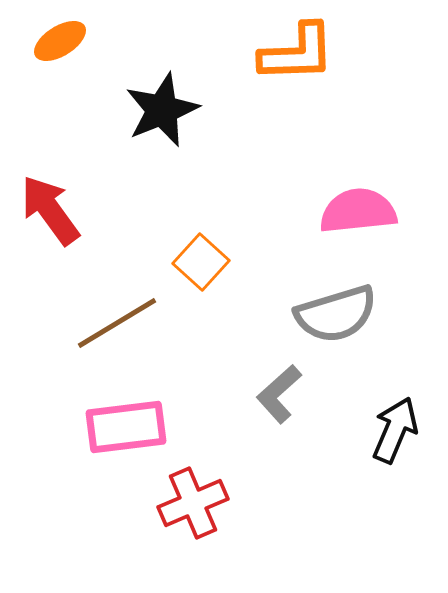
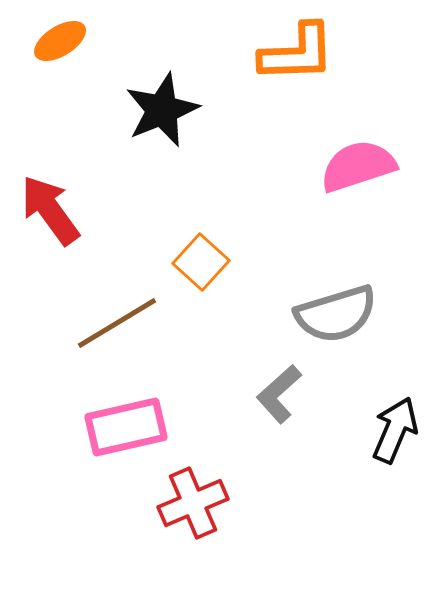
pink semicircle: moved 45 px up; rotated 12 degrees counterclockwise
pink rectangle: rotated 6 degrees counterclockwise
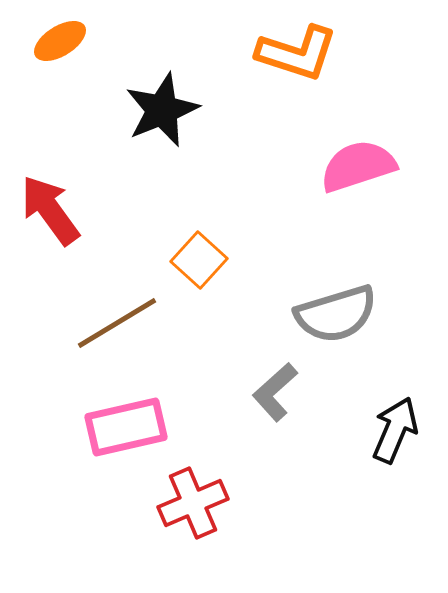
orange L-shape: rotated 20 degrees clockwise
orange square: moved 2 px left, 2 px up
gray L-shape: moved 4 px left, 2 px up
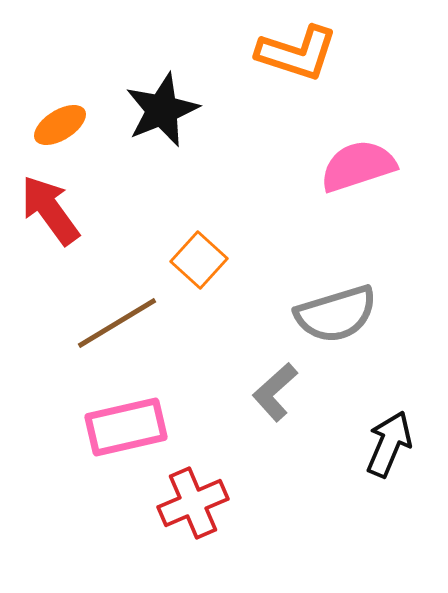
orange ellipse: moved 84 px down
black arrow: moved 6 px left, 14 px down
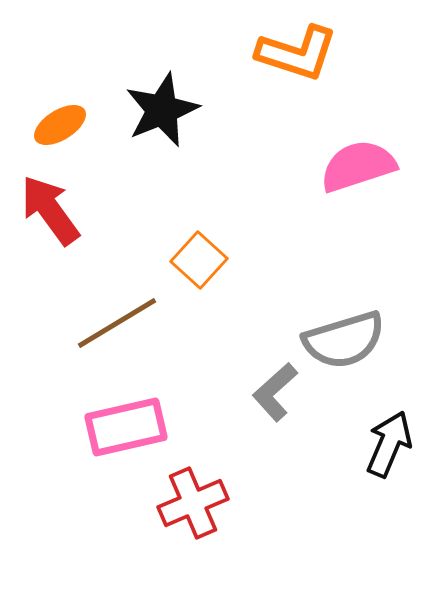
gray semicircle: moved 8 px right, 26 px down
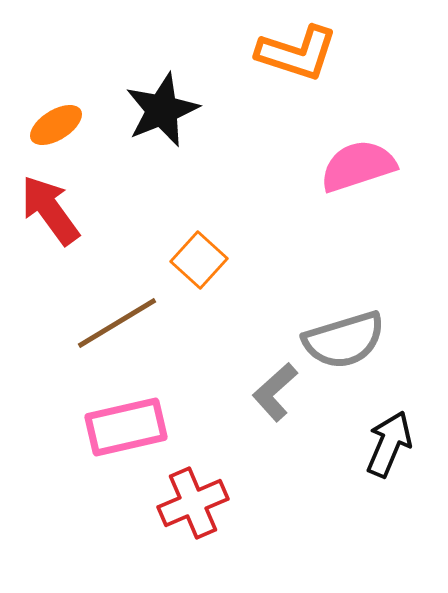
orange ellipse: moved 4 px left
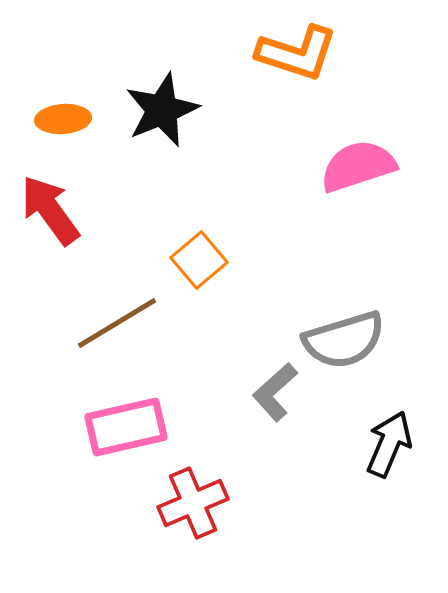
orange ellipse: moved 7 px right, 6 px up; rotated 28 degrees clockwise
orange square: rotated 8 degrees clockwise
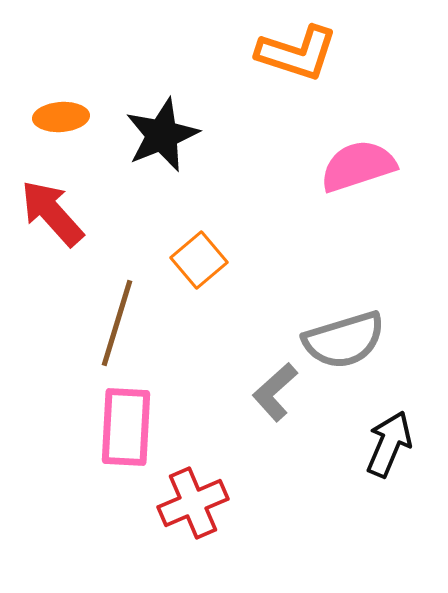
black star: moved 25 px down
orange ellipse: moved 2 px left, 2 px up
red arrow: moved 2 px right, 3 px down; rotated 6 degrees counterclockwise
brown line: rotated 42 degrees counterclockwise
pink rectangle: rotated 74 degrees counterclockwise
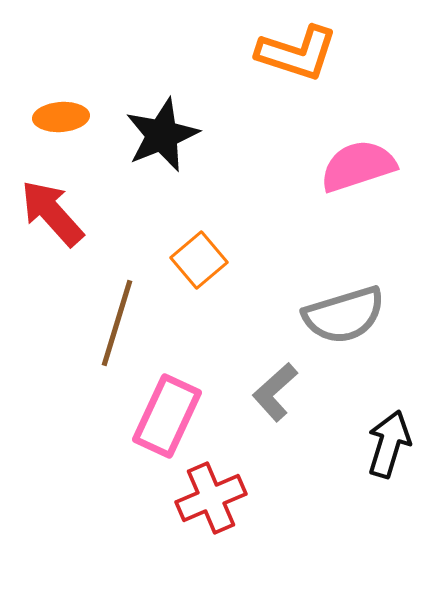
gray semicircle: moved 25 px up
pink rectangle: moved 41 px right, 11 px up; rotated 22 degrees clockwise
black arrow: rotated 6 degrees counterclockwise
red cross: moved 18 px right, 5 px up
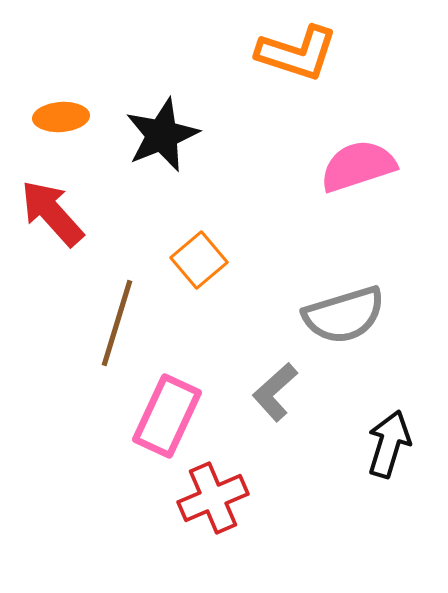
red cross: moved 2 px right
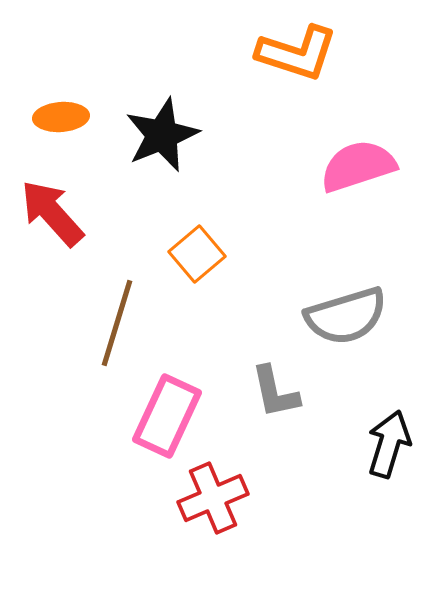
orange square: moved 2 px left, 6 px up
gray semicircle: moved 2 px right, 1 px down
gray L-shape: rotated 60 degrees counterclockwise
